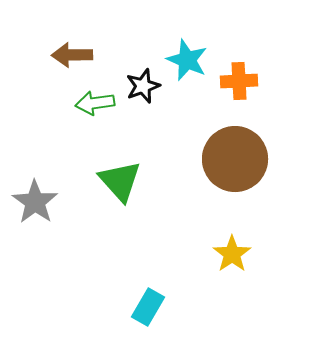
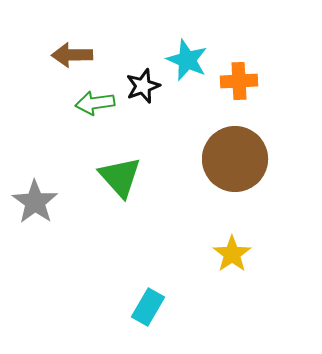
green triangle: moved 4 px up
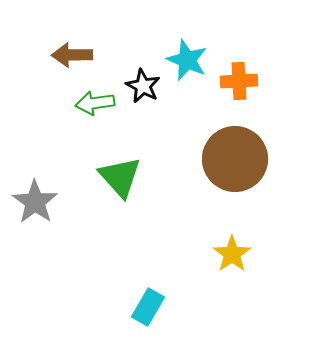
black star: rotated 24 degrees counterclockwise
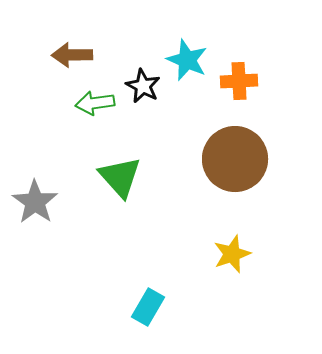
yellow star: rotated 15 degrees clockwise
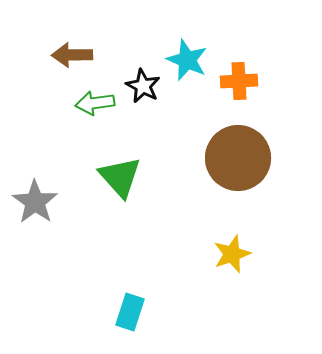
brown circle: moved 3 px right, 1 px up
cyan rectangle: moved 18 px left, 5 px down; rotated 12 degrees counterclockwise
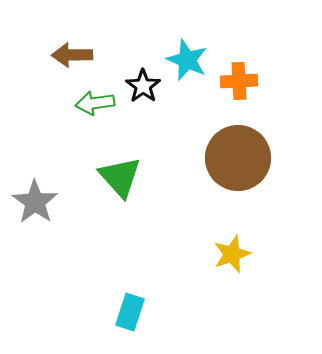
black star: rotated 8 degrees clockwise
